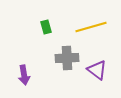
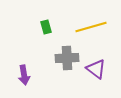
purple triangle: moved 1 px left, 1 px up
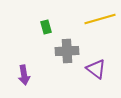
yellow line: moved 9 px right, 8 px up
gray cross: moved 7 px up
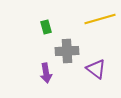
purple arrow: moved 22 px right, 2 px up
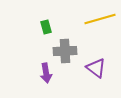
gray cross: moved 2 px left
purple triangle: moved 1 px up
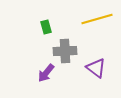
yellow line: moved 3 px left
purple arrow: rotated 48 degrees clockwise
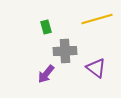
purple arrow: moved 1 px down
